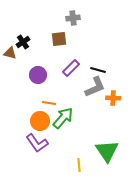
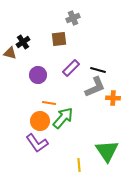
gray cross: rotated 16 degrees counterclockwise
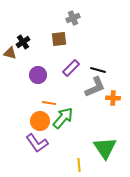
green triangle: moved 2 px left, 3 px up
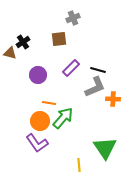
orange cross: moved 1 px down
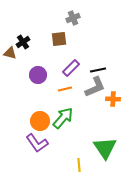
black line: rotated 28 degrees counterclockwise
orange line: moved 16 px right, 14 px up; rotated 24 degrees counterclockwise
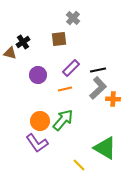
gray cross: rotated 24 degrees counterclockwise
gray L-shape: moved 3 px right, 1 px down; rotated 20 degrees counterclockwise
green arrow: moved 2 px down
green triangle: rotated 25 degrees counterclockwise
yellow line: rotated 40 degrees counterclockwise
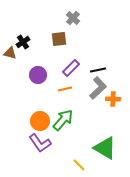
purple L-shape: moved 3 px right
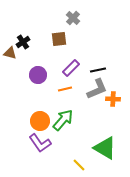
gray L-shape: moved 1 px left, 1 px down; rotated 20 degrees clockwise
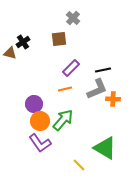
black line: moved 5 px right
purple circle: moved 4 px left, 29 px down
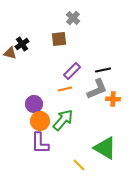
black cross: moved 1 px left, 2 px down
purple rectangle: moved 1 px right, 3 px down
purple L-shape: rotated 35 degrees clockwise
